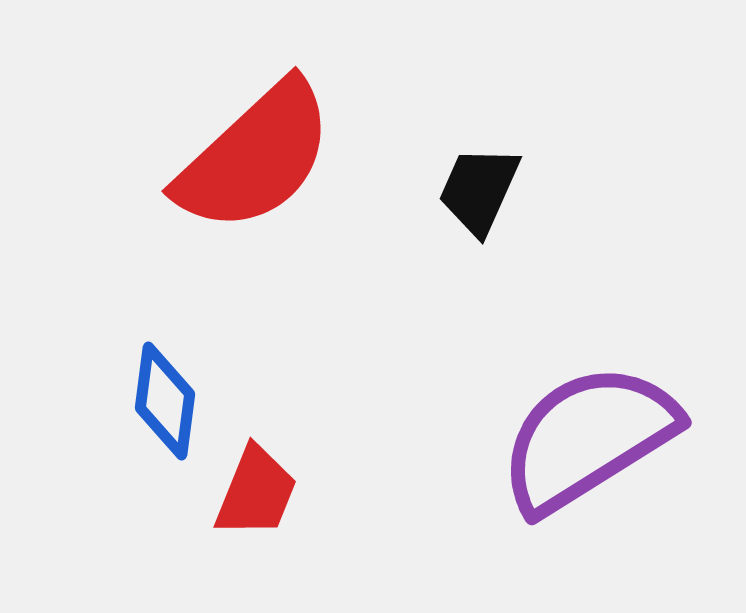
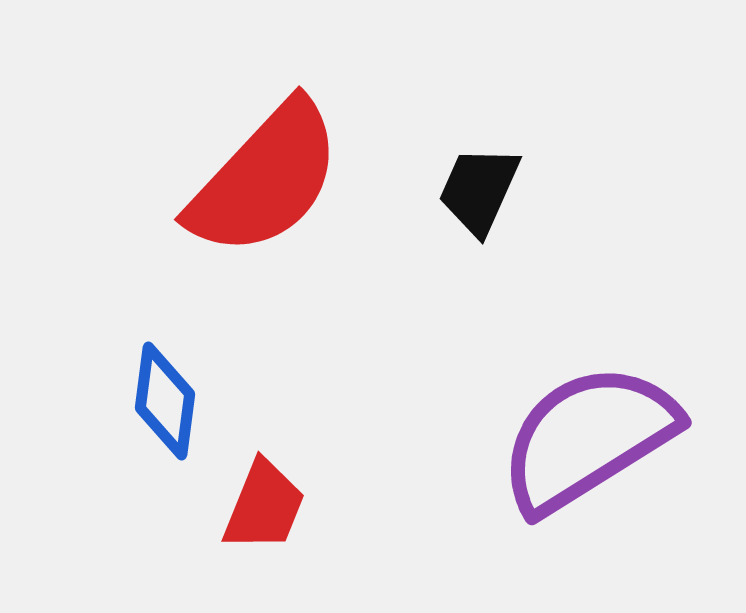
red semicircle: moved 10 px right, 22 px down; rotated 4 degrees counterclockwise
red trapezoid: moved 8 px right, 14 px down
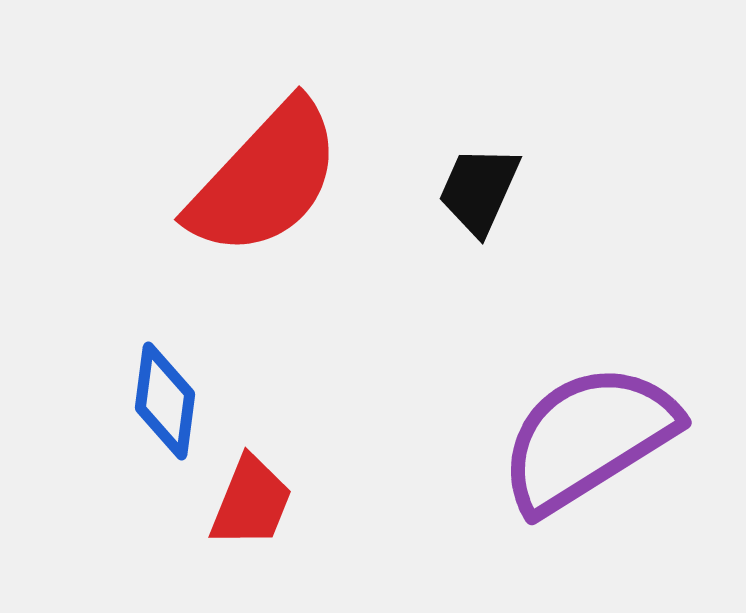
red trapezoid: moved 13 px left, 4 px up
